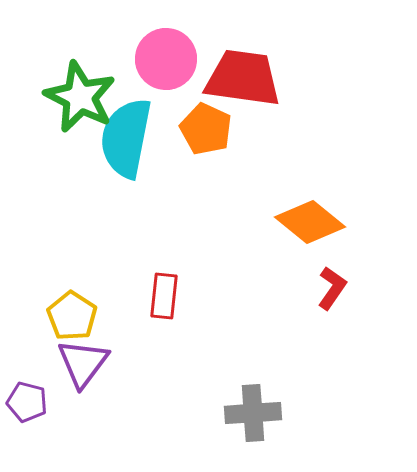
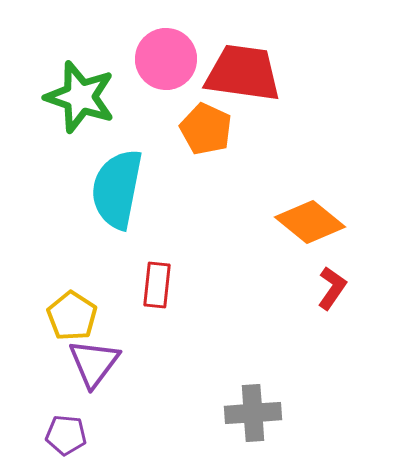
red trapezoid: moved 5 px up
green star: rotated 8 degrees counterclockwise
cyan semicircle: moved 9 px left, 51 px down
red rectangle: moved 7 px left, 11 px up
purple triangle: moved 11 px right
purple pentagon: moved 39 px right, 33 px down; rotated 9 degrees counterclockwise
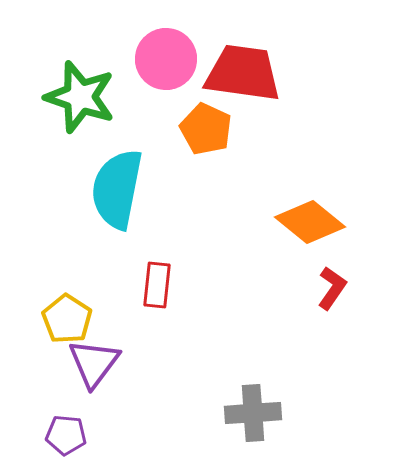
yellow pentagon: moved 5 px left, 3 px down
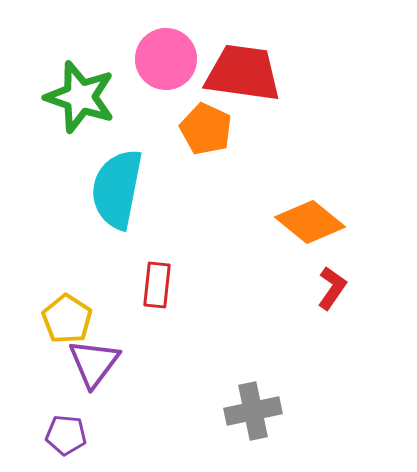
gray cross: moved 2 px up; rotated 8 degrees counterclockwise
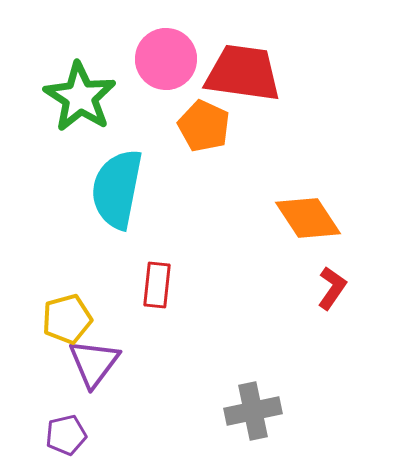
green star: rotated 14 degrees clockwise
orange pentagon: moved 2 px left, 3 px up
orange diamond: moved 2 px left, 4 px up; rotated 18 degrees clockwise
yellow pentagon: rotated 24 degrees clockwise
purple pentagon: rotated 18 degrees counterclockwise
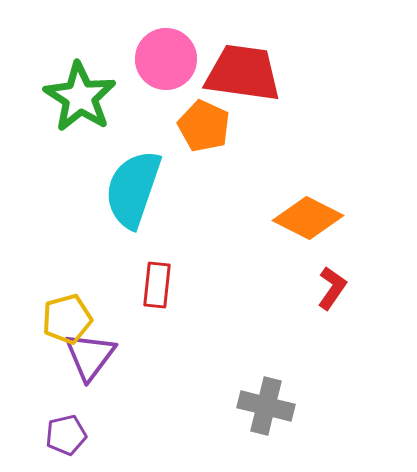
cyan semicircle: moved 16 px right; rotated 8 degrees clockwise
orange diamond: rotated 30 degrees counterclockwise
purple triangle: moved 4 px left, 7 px up
gray cross: moved 13 px right, 5 px up; rotated 26 degrees clockwise
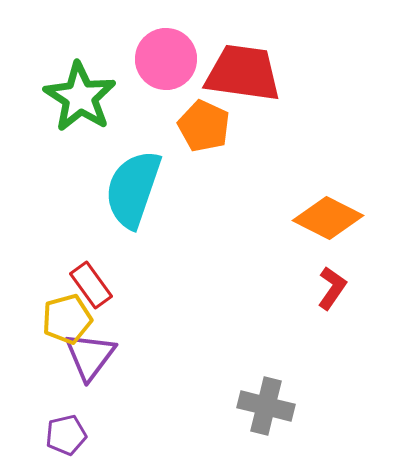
orange diamond: moved 20 px right
red rectangle: moved 66 px left; rotated 42 degrees counterclockwise
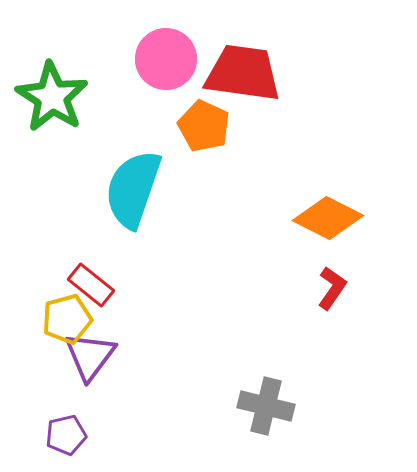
green star: moved 28 px left
red rectangle: rotated 15 degrees counterclockwise
